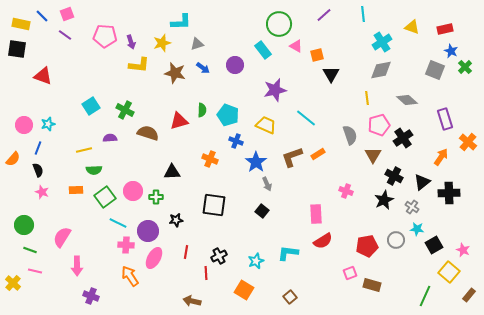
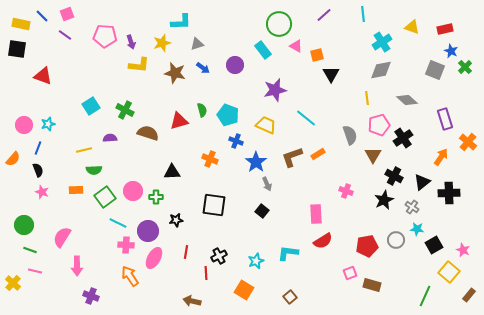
green semicircle at (202, 110): rotated 16 degrees counterclockwise
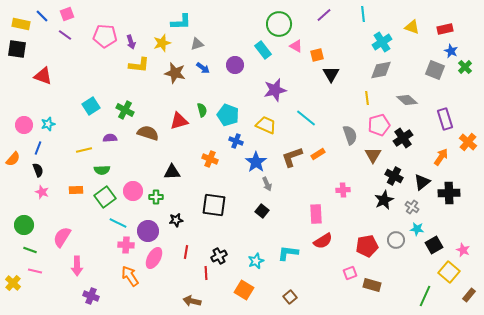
green semicircle at (94, 170): moved 8 px right
pink cross at (346, 191): moved 3 px left, 1 px up; rotated 24 degrees counterclockwise
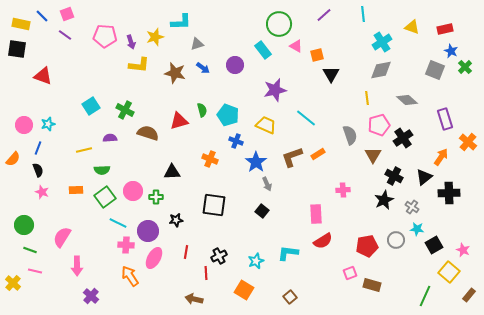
yellow star at (162, 43): moved 7 px left, 6 px up
black triangle at (422, 182): moved 2 px right, 5 px up
purple cross at (91, 296): rotated 21 degrees clockwise
brown arrow at (192, 301): moved 2 px right, 2 px up
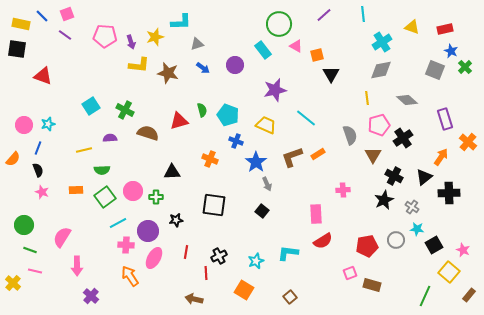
brown star at (175, 73): moved 7 px left
cyan line at (118, 223): rotated 54 degrees counterclockwise
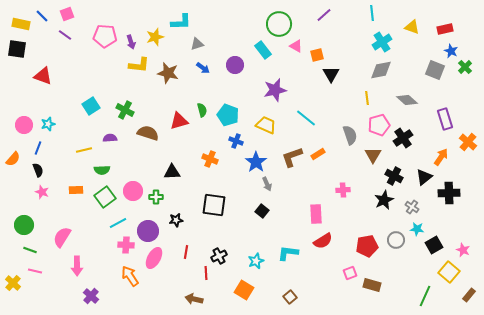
cyan line at (363, 14): moved 9 px right, 1 px up
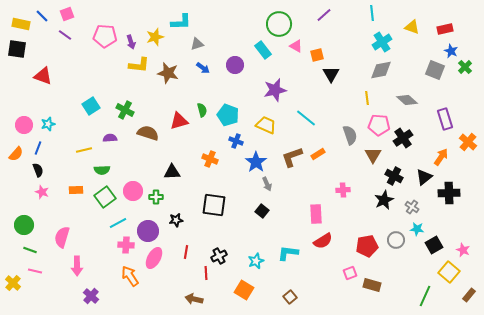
pink pentagon at (379, 125): rotated 20 degrees clockwise
orange semicircle at (13, 159): moved 3 px right, 5 px up
pink semicircle at (62, 237): rotated 15 degrees counterclockwise
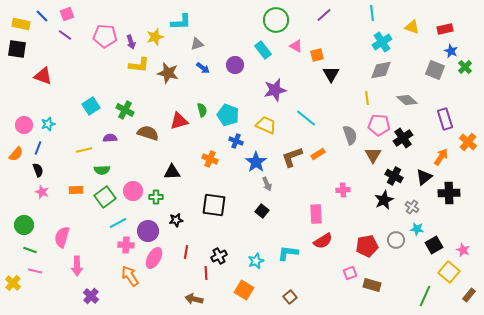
green circle at (279, 24): moved 3 px left, 4 px up
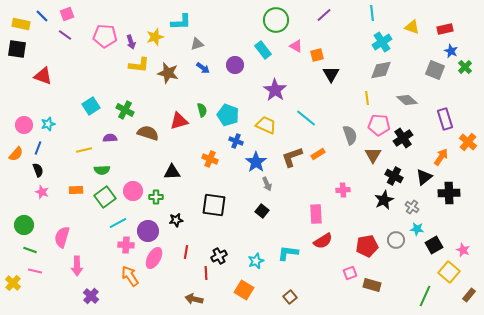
purple star at (275, 90): rotated 25 degrees counterclockwise
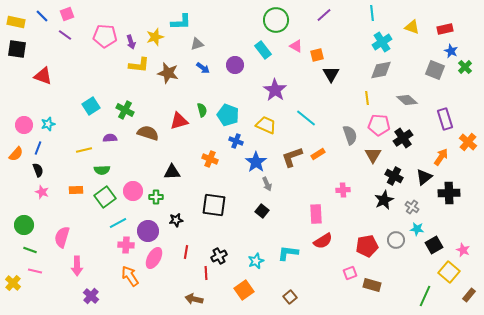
yellow rectangle at (21, 24): moved 5 px left, 2 px up
orange square at (244, 290): rotated 24 degrees clockwise
